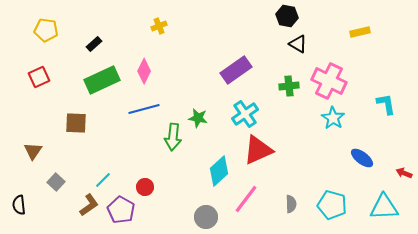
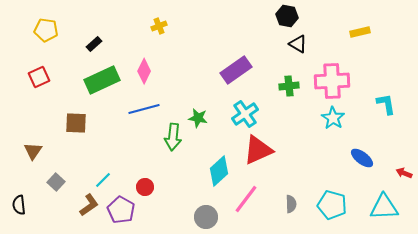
pink cross: moved 3 px right; rotated 28 degrees counterclockwise
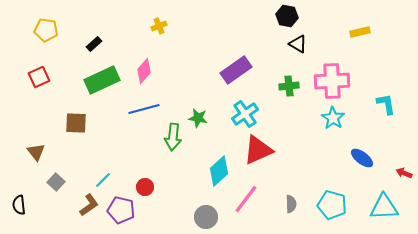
pink diamond: rotated 15 degrees clockwise
brown triangle: moved 3 px right, 1 px down; rotated 12 degrees counterclockwise
purple pentagon: rotated 16 degrees counterclockwise
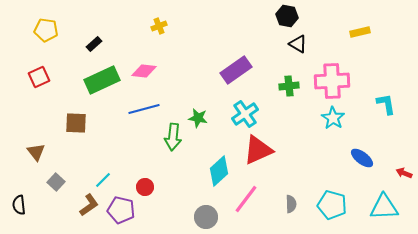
pink diamond: rotated 55 degrees clockwise
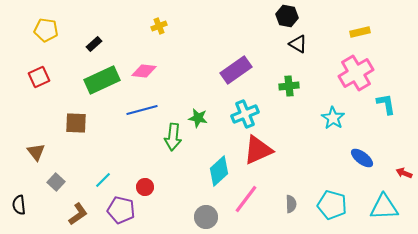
pink cross: moved 24 px right, 8 px up; rotated 28 degrees counterclockwise
blue line: moved 2 px left, 1 px down
cyan cross: rotated 12 degrees clockwise
brown L-shape: moved 11 px left, 9 px down
